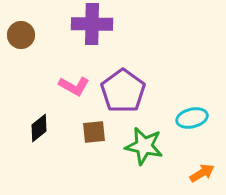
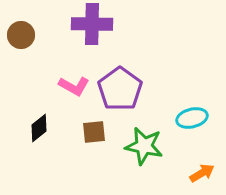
purple pentagon: moved 3 px left, 2 px up
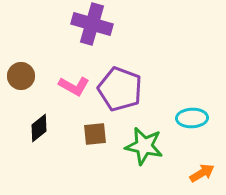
purple cross: rotated 15 degrees clockwise
brown circle: moved 41 px down
purple pentagon: rotated 15 degrees counterclockwise
cyan ellipse: rotated 12 degrees clockwise
brown square: moved 1 px right, 2 px down
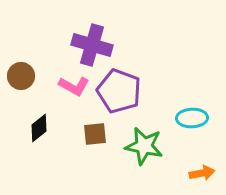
purple cross: moved 21 px down
purple pentagon: moved 1 px left, 2 px down
orange arrow: rotated 20 degrees clockwise
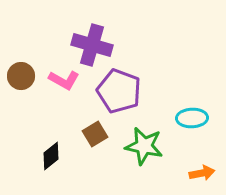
pink L-shape: moved 10 px left, 6 px up
black diamond: moved 12 px right, 28 px down
brown square: rotated 25 degrees counterclockwise
